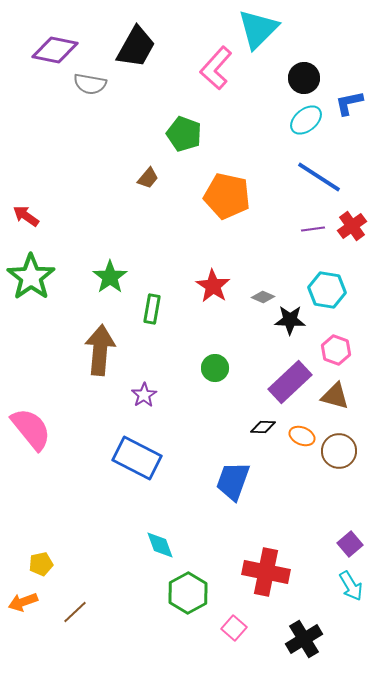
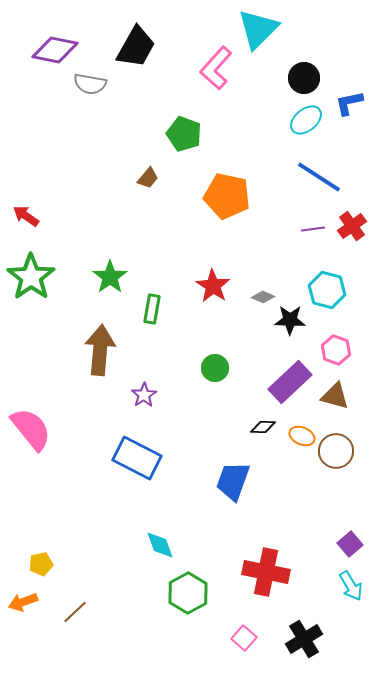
cyan hexagon at (327, 290): rotated 6 degrees clockwise
brown circle at (339, 451): moved 3 px left
pink square at (234, 628): moved 10 px right, 10 px down
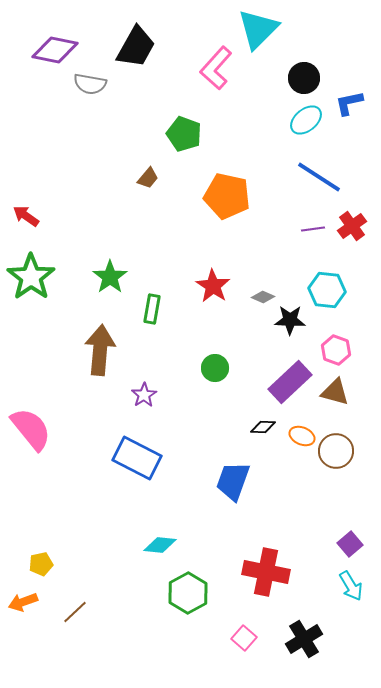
cyan hexagon at (327, 290): rotated 9 degrees counterclockwise
brown triangle at (335, 396): moved 4 px up
cyan diamond at (160, 545): rotated 64 degrees counterclockwise
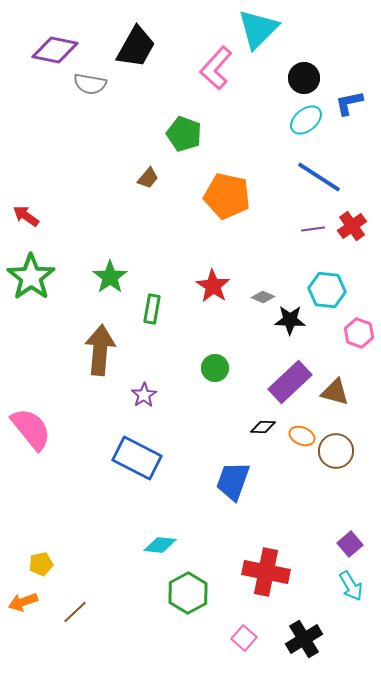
pink hexagon at (336, 350): moved 23 px right, 17 px up
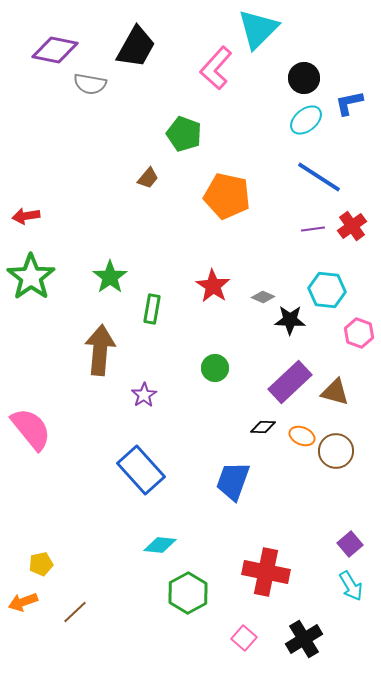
red arrow at (26, 216): rotated 44 degrees counterclockwise
blue rectangle at (137, 458): moved 4 px right, 12 px down; rotated 21 degrees clockwise
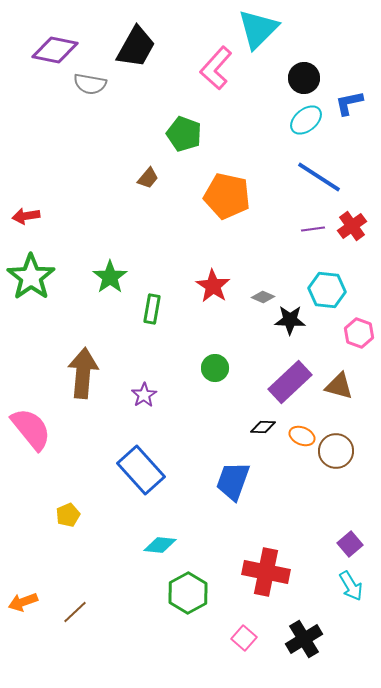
brown arrow at (100, 350): moved 17 px left, 23 px down
brown triangle at (335, 392): moved 4 px right, 6 px up
yellow pentagon at (41, 564): moved 27 px right, 49 px up; rotated 10 degrees counterclockwise
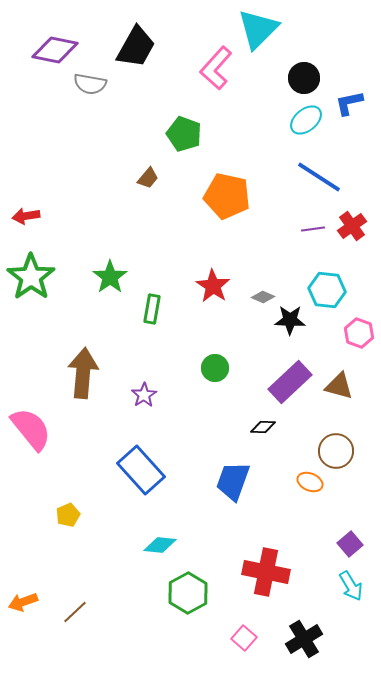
orange ellipse at (302, 436): moved 8 px right, 46 px down
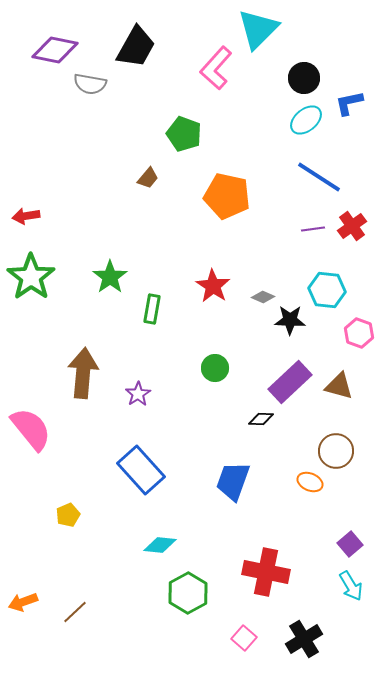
purple star at (144, 395): moved 6 px left, 1 px up
black diamond at (263, 427): moved 2 px left, 8 px up
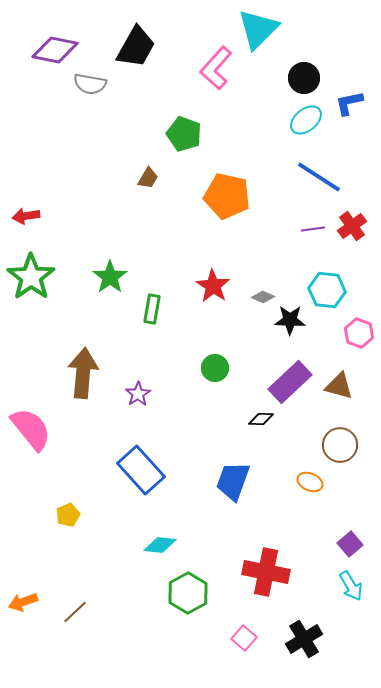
brown trapezoid at (148, 178): rotated 10 degrees counterclockwise
brown circle at (336, 451): moved 4 px right, 6 px up
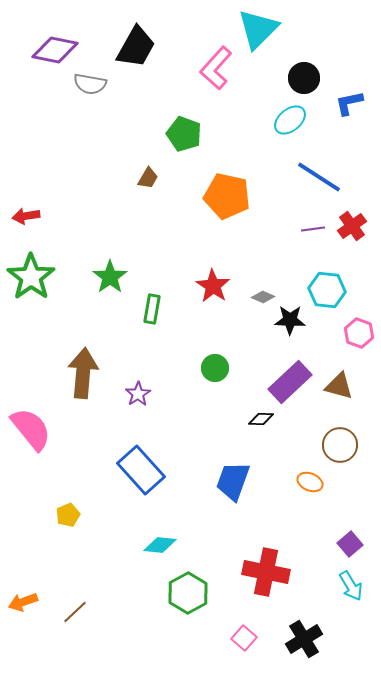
cyan ellipse at (306, 120): moved 16 px left
